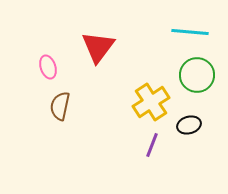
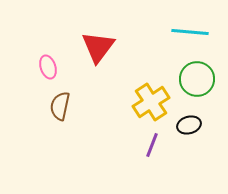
green circle: moved 4 px down
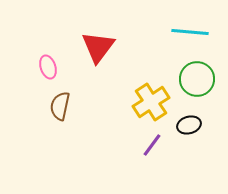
purple line: rotated 15 degrees clockwise
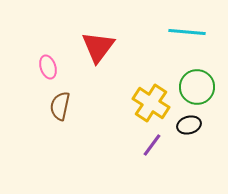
cyan line: moved 3 px left
green circle: moved 8 px down
yellow cross: moved 1 px down; rotated 24 degrees counterclockwise
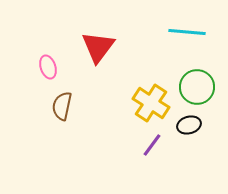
brown semicircle: moved 2 px right
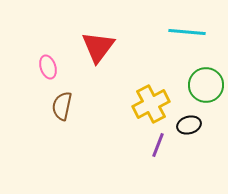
green circle: moved 9 px right, 2 px up
yellow cross: moved 1 px down; rotated 30 degrees clockwise
purple line: moved 6 px right; rotated 15 degrees counterclockwise
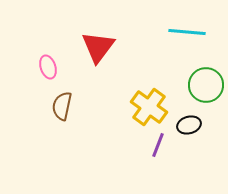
yellow cross: moved 2 px left, 3 px down; rotated 27 degrees counterclockwise
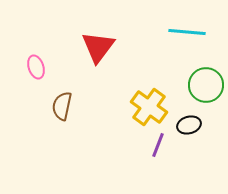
pink ellipse: moved 12 px left
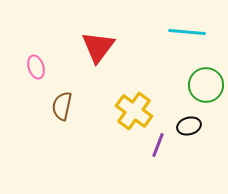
yellow cross: moved 15 px left, 4 px down
black ellipse: moved 1 px down
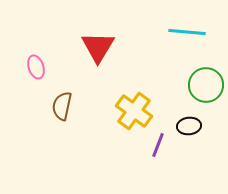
red triangle: rotated 6 degrees counterclockwise
black ellipse: rotated 10 degrees clockwise
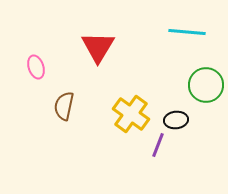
brown semicircle: moved 2 px right
yellow cross: moved 3 px left, 3 px down
black ellipse: moved 13 px left, 6 px up
